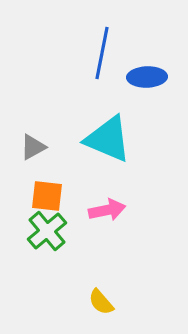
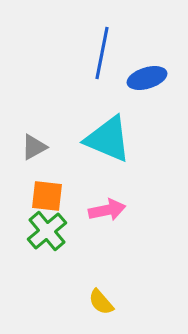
blue ellipse: moved 1 px down; rotated 15 degrees counterclockwise
gray triangle: moved 1 px right
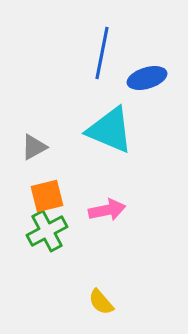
cyan triangle: moved 2 px right, 9 px up
orange square: rotated 20 degrees counterclockwise
green cross: rotated 12 degrees clockwise
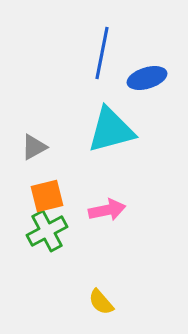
cyan triangle: moved 1 px right; rotated 38 degrees counterclockwise
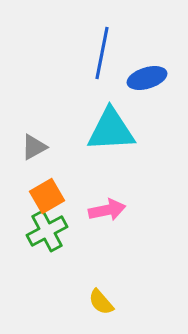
cyan triangle: rotated 12 degrees clockwise
orange square: rotated 16 degrees counterclockwise
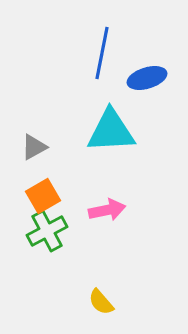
cyan triangle: moved 1 px down
orange square: moved 4 px left
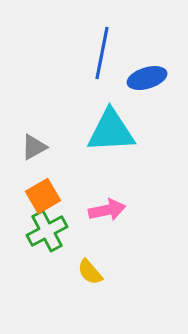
yellow semicircle: moved 11 px left, 30 px up
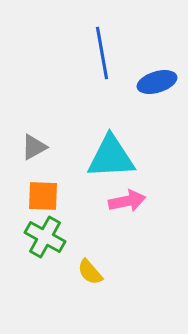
blue line: rotated 21 degrees counterclockwise
blue ellipse: moved 10 px right, 4 px down
cyan triangle: moved 26 px down
orange square: rotated 32 degrees clockwise
pink arrow: moved 20 px right, 9 px up
green cross: moved 2 px left, 6 px down; rotated 33 degrees counterclockwise
